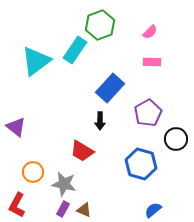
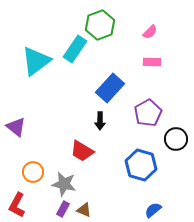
cyan rectangle: moved 1 px up
blue hexagon: moved 1 px down
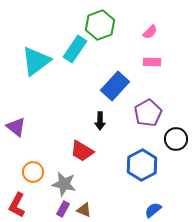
blue rectangle: moved 5 px right, 2 px up
blue hexagon: moved 1 px right; rotated 16 degrees clockwise
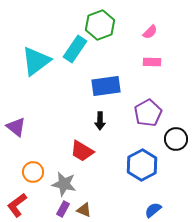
blue rectangle: moved 9 px left; rotated 40 degrees clockwise
red L-shape: rotated 25 degrees clockwise
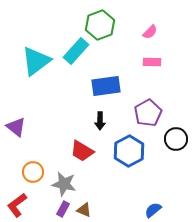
cyan rectangle: moved 1 px right, 2 px down; rotated 8 degrees clockwise
blue hexagon: moved 13 px left, 14 px up
